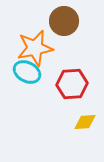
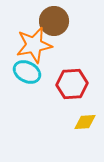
brown circle: moved 10 px left
orange star: moved 1 px left, 3 px up
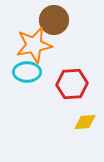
brown circle: moved 1 px up
cyan ellipse: rotated 28 degrees counterclockwise
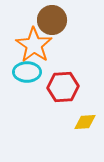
brown circle: moved 2 px left
orange star: rotated 27 degrees counterclockwise
red hexagon: moved 9 px left, 3 px down
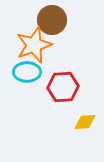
orange star: rotated 18 degrees clockwise
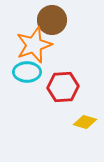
yellow diamond: rotated 20 degrees clockwise
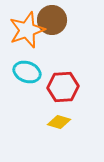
orange star: moved 7 px left, 15 px up
cyan ellipse: rotated 20 degrees clockwise
yellow diamond: moved 26 px left
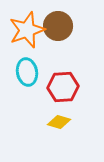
brown circle: moved 6 px right, 6 px down
cyan ellipse: rotated 60 degrees clockwise
